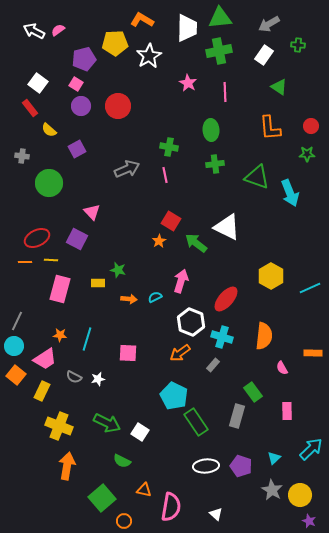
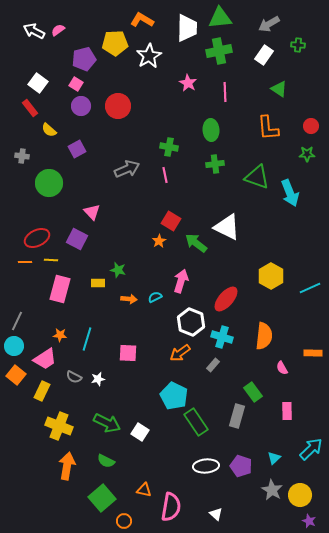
green triangle at (279, 87): moved 2 px down
orange L-shape at (270, 128): moved 2 px left
green semicircle at (122, 461): moved 16 px left
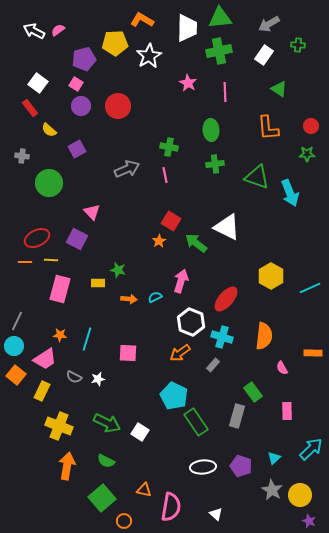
white ellipse at (206, 466): moved 3 px left, 1 px down
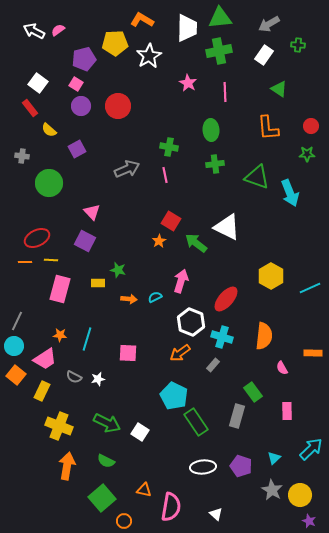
purple square at (77, 239): moved 8 px right, 2 px down
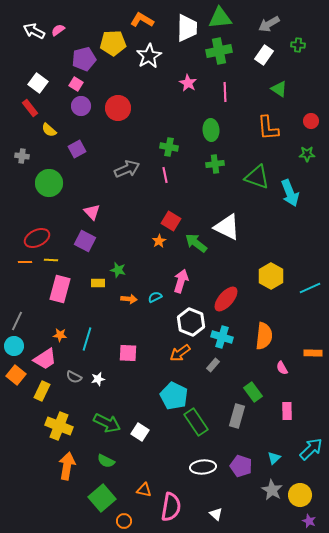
yellow pentagon at (115, 43): moved 2 px left
red circle at (118, 106): moved 2 px down
red circle at (311, 126): moved 5 px up
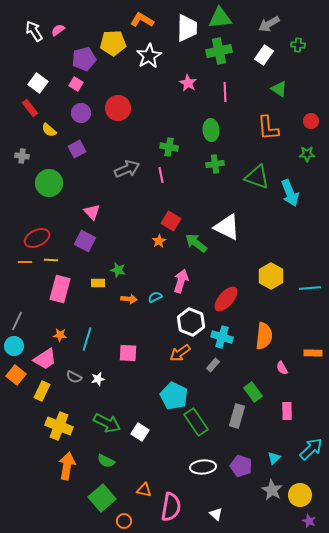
white arrow at (34, 31): rotated 30 degrees clockwise
purple circle at (81, 106): moved 7 px down
pink line at (165, 175): moved 4 px left
cyan line at (310, 288): rotated 20 degrees clockwise
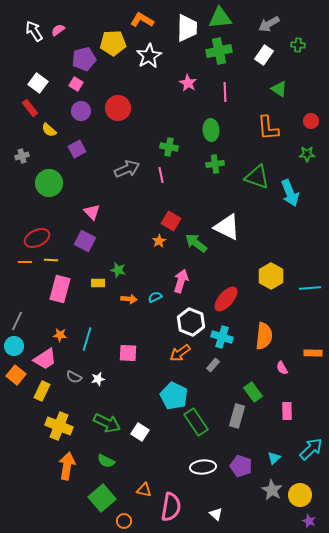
purple circle at (81, 113): moved 2 px up
gray cross at (22, 156): rotated 24 degrees counterclockwise
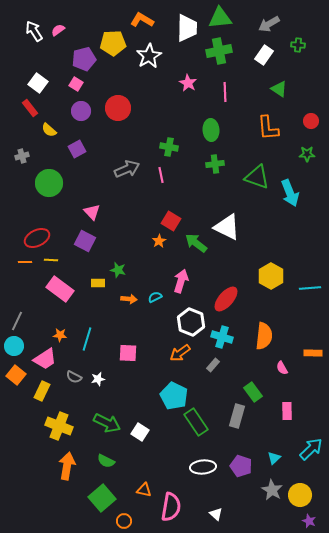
pink rectangle at (60, 289): rotated 68 degrees counterclockwise
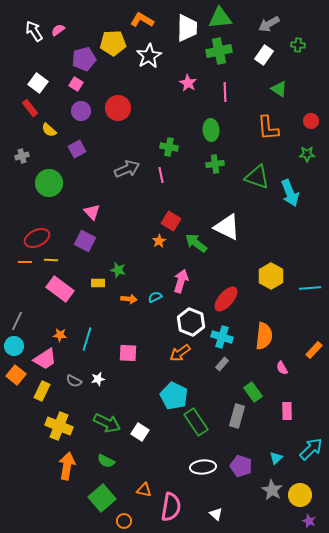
orange rectangle at (313, 353): moved 1 px right, 3 px up; rotated 48 degrees counterclockwise
gray rectangle at (213, 365): moved 9 px right, 1 px up
gray semicircle at (74, 377): moved 4 px down
cyan triangle at (274, 458): moved 2 px right
